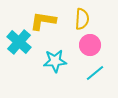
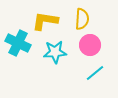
yellow L-shape: moved 2 px right
cyan cross: moved 1 px left, 1 px down; rotated 15 degrees counterclockwise
cyan star: moved 9 px up
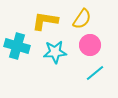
yellow semicircle: rotated 30 degrees clockwise
cyan cross: moved 1 px left, 3 px down; rotated 10 degrees counterclockwise
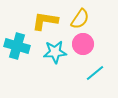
yellow semicircle: moved 2 px left
pink circle: moved 7 px left, 1 px up
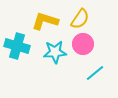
yellow L-shape: rotated 8 degrees clockwise
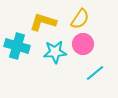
yellow L-shape: moved 2 px left, 1 px down
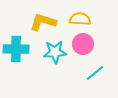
yellow semicircle: rotated 120 degrees counterclockwise
cyan cross: moved 1 px left, 3 px down; rotated 15 degrees counterclockwise
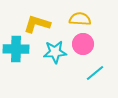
yellow L-shape: moved 6 px left, 2 px down
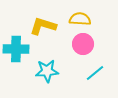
yellow L-shape: moved 6 px right, 2 px down
cyan star: moved 8 px left, 19 px down
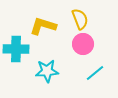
yellow semicircle: rotated 65 degrees clockwise
